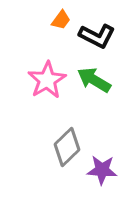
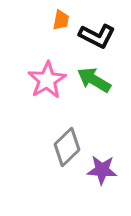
orange trapezoid: rotated 25 degrees counterclockwise
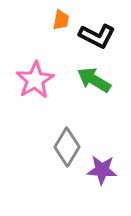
pink star: moved 12 px left
gray diamond: rotated 15 degrees counterclockwise
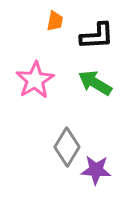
orange trapezoid: moved 6 px left, 1 px down
black L-shape: rotated 30 degrees counterclockwise
green arrow: moved 1 px right, 3 px down
purple star: moved 6 px left
